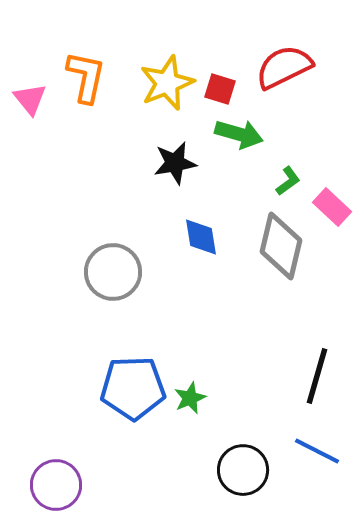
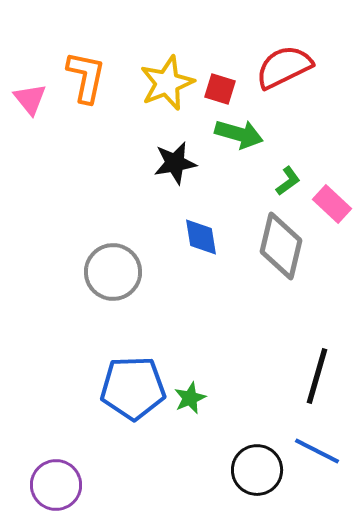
pink rectangle: moved 3 px up
black circle: moved 14 px right
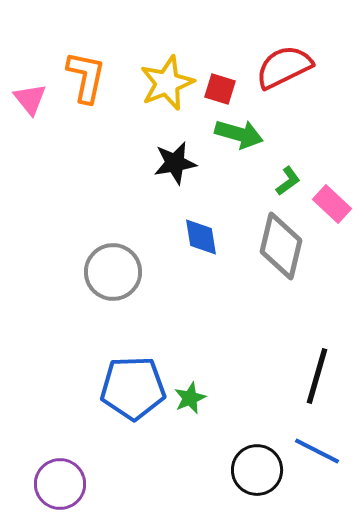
purple circle: moved 4 px right, 1 px up
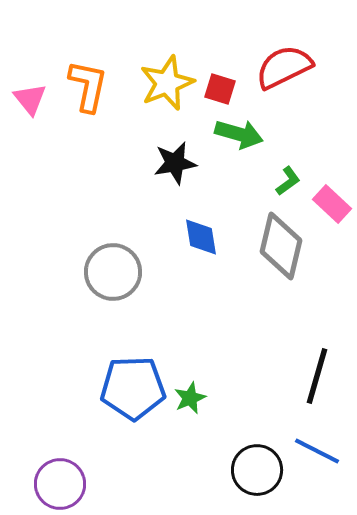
orange L-shape: moved 2 px right, 9 px down
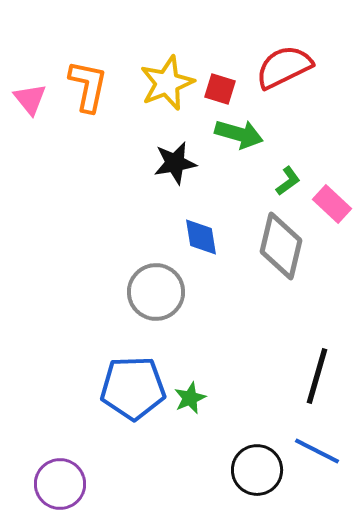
gray circle: moved 43 px right, 20 px down
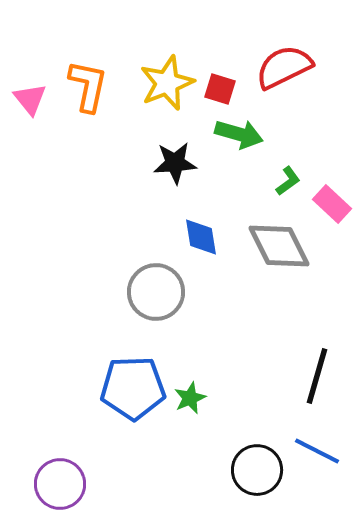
black star: rotated 6 degrees clockwise
gray diamond: moved 2 px left; rotated 40 degrees counterclockwise
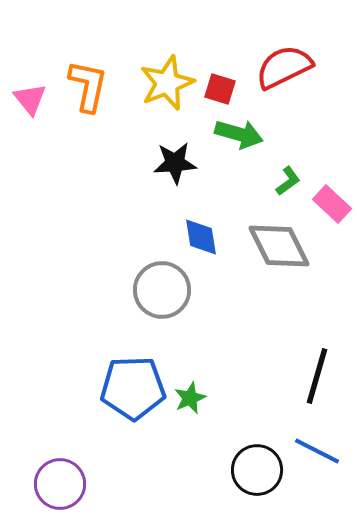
gray circle: moved 6 px right, 2 px up
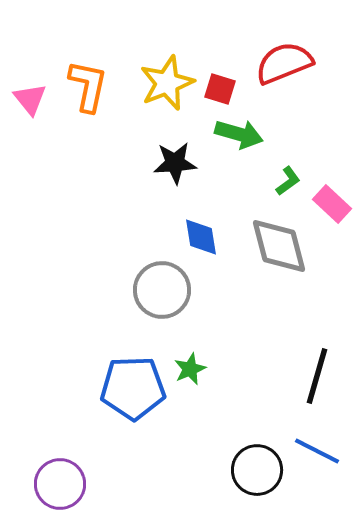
red semicircle: moved 4 px up; rotated 4 degrees clockwise
gray diamond: rotated 12 degrees clockwise
green star: moved 29 px up
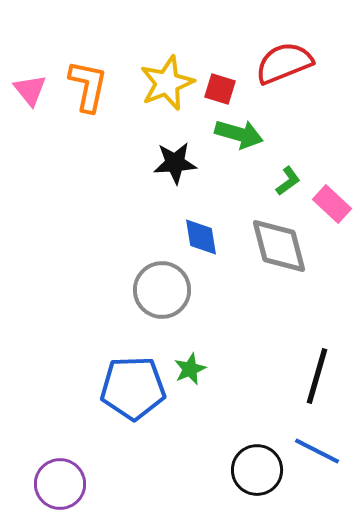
pink triangle: moved 9 px up
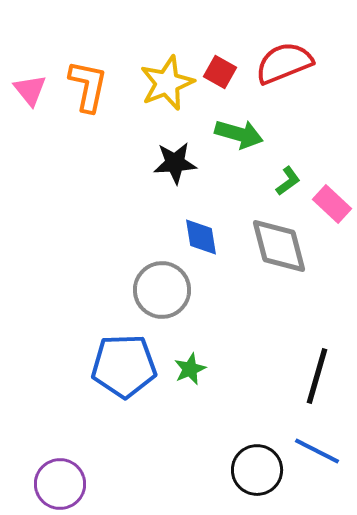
red square: moved 17 px up; rotated 12 degrees clockwise
blue pentagon: moved 9 px left, 22 px up
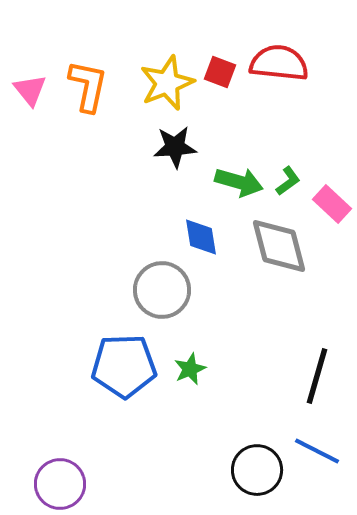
red semicircle: moved 5 px left; rotated 28 degrees clockwise
red square: rotated 8 degrees counterclockwise
green arrow: moved 48 px down
black star: moved 16 px up
